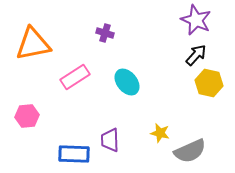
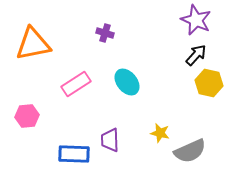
pink rectangle: moved 1 px right, 7 px down
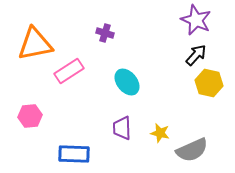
orange triangle: moved 2 px right
pink rectangle: moved 7 px left, 13 px up
pink hexagon: moved 3 px right
purple trapezoid: moved 12 px right, 12 px up
gray semicircle: moved 2 px right, 1 px up
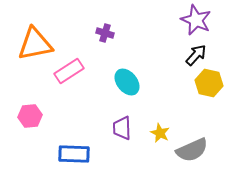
yellow star: rotated 12 degrees clockwise
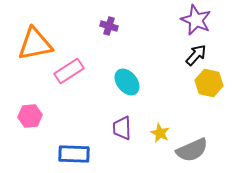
purple cross: moved 4 px right, 7 px up
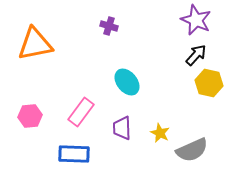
pink rectangle: moved 12 px right, 41 px down; rotated 20 degrees counterclockwise
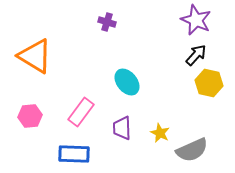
purple cross: moved 2 px left, 4 px up
orange triangle: moved 12 px down; rotated 42 degrees clockwise
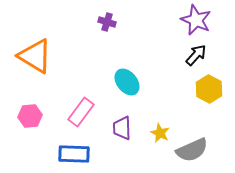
yellow hexagon: moved 6 px down; rotated 16 degrees clockwise
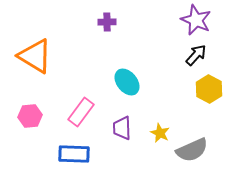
purple cross: rotated 18 degrees counterclockwise
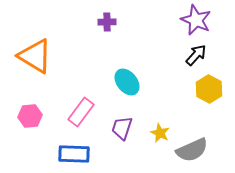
purple trapezoid: rotated 20 degrees clockwise
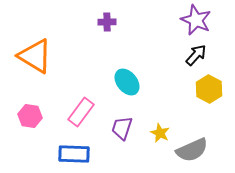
pink hexagon: rotated 15 degrees clockwise
